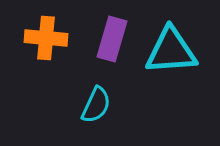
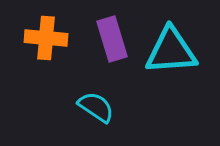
purple rectangle: rotated 33 degrees counterclockwise
cyan semicircle: moved 2 px down; rotated 81 degrees counterclockwise
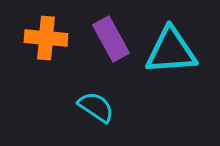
purple rectangle: moved 1 px left; rotated 12 degrees counterclockwise
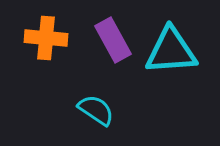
purple rectangle: moved 2 px right, 1 px down
cyan semicircle: moved 3 px down
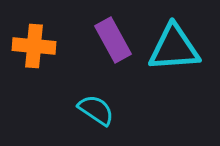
orange cross: moved 12 px left, 8 px down
cyan triangle: moved 3 px right, 3 px up
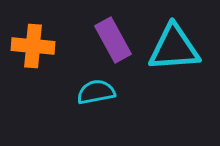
orange cross: moved 1 px left
cyan semicircle: moved 18 px up; rotated 45 degrees counterclockwise
